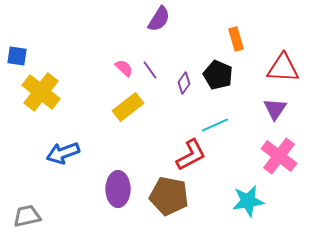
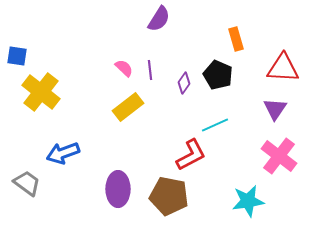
purple line: rotated 30 degrees clockwise
gray trapezoid: moved 33 px up; rotated 48 degrees clockwise
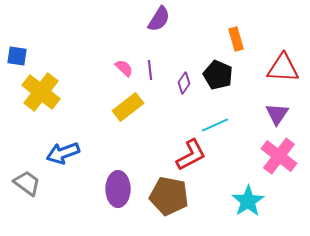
purple triangle: moved 2 px right, 5 px down
cyan star: rotated 24 degrees counterclockwise
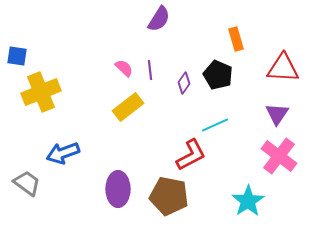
yellow cross: rotated 30 degrees clockwise
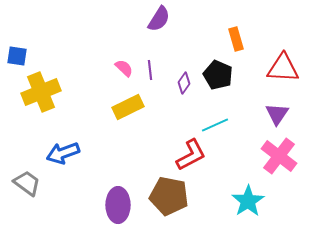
yellow rectangle: rotated 12 degrees clockwise
purple ellipse: moved 16 px down
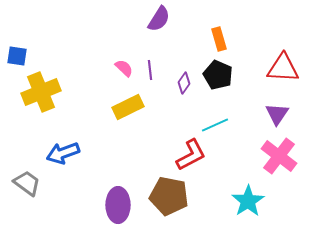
orange rectangle: moved 17 px left
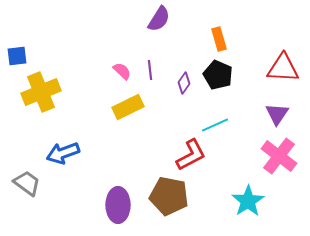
blue square: rotated 15 degrees counterclockwise
pink semicircle: moved 2 px left, 3 px down
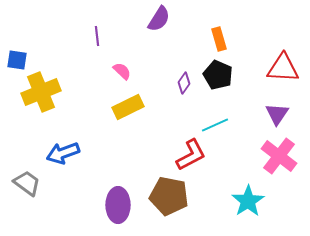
blue square: moved 4 px down; rotated 15 degrees clockwise
purple line: moved 53 px left, 34 px up
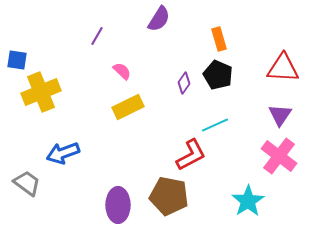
purple line: rotated 36 degrees clockwise
purple triangle: moved 3 px right, 1 px down
